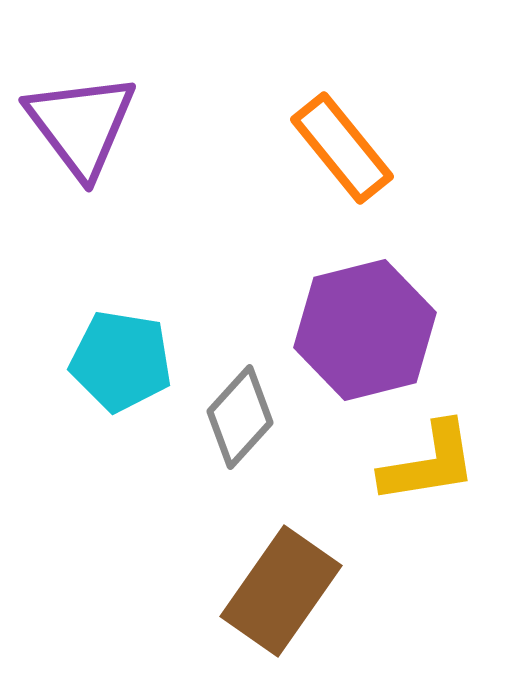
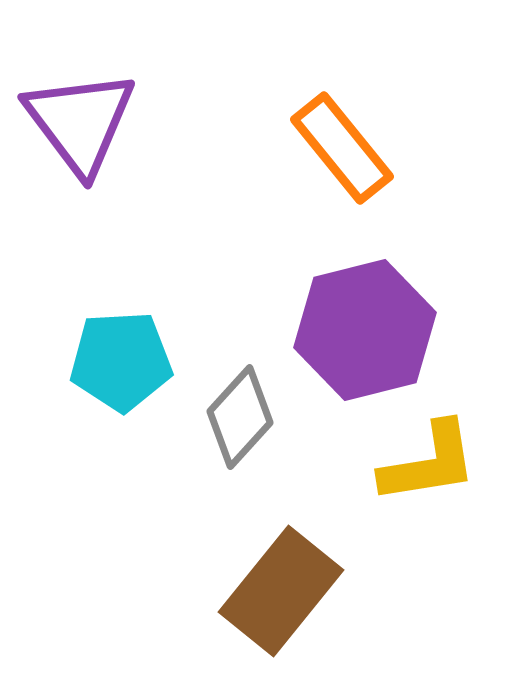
purple triangle: moved 1 px left, 3 px up
cyan pentagon: rotated 12 degrees counterclockwise
brown rectangle: rotated 4 degrees clockwise
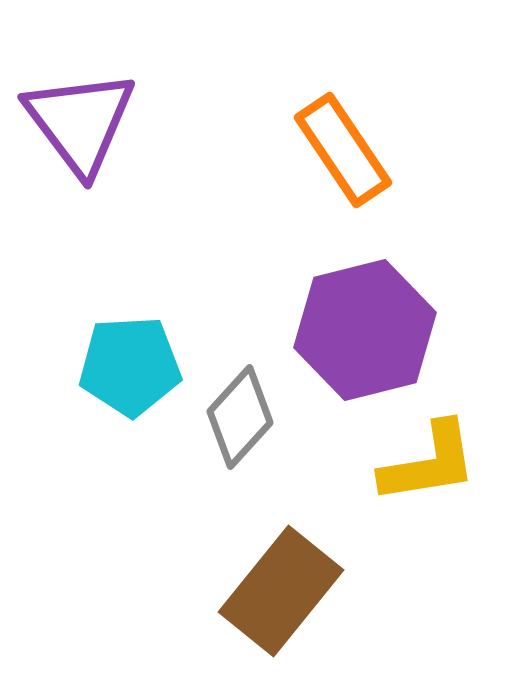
orange rectangle: moved 1 px right, 2 px down; rotated 5 degrees clockwise
cyan pentagon: moved 9 px right, 5 px down
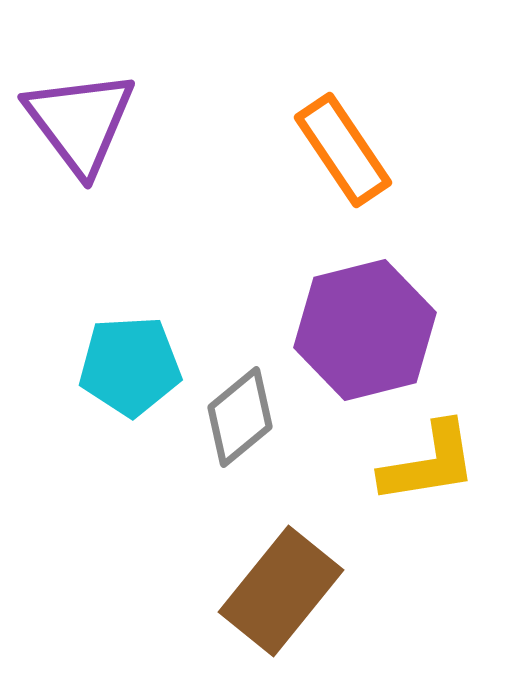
gray diamond: rotated 8 degrees clockwise
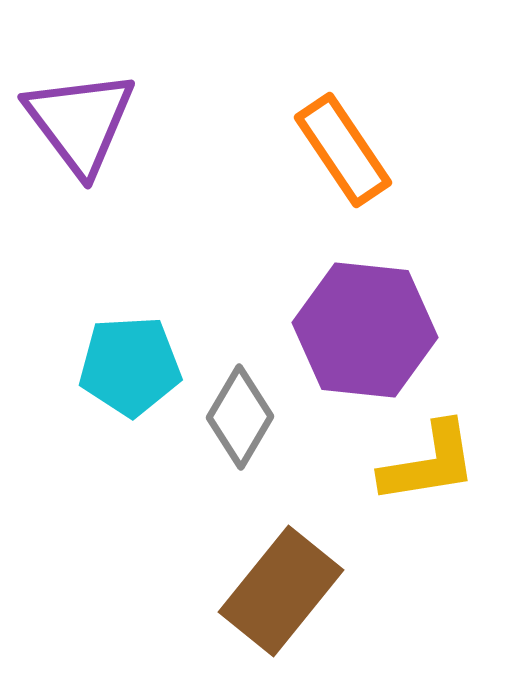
purple hexagon: rotated 20 degrees clockwise
gray diamond: rotated 20 degrees counterclockwise
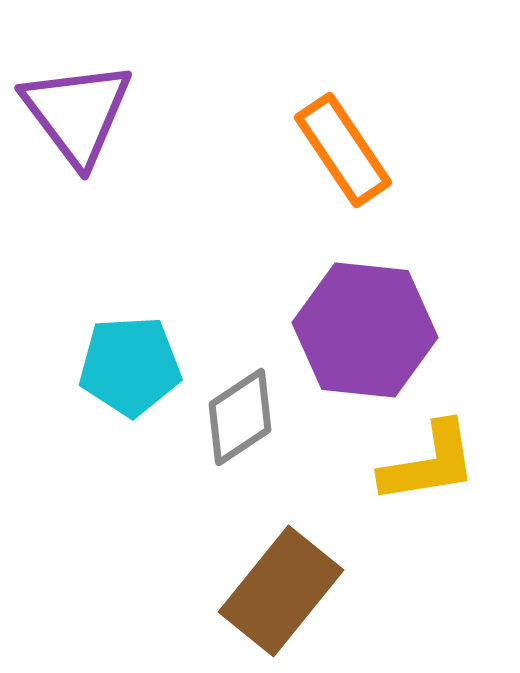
purple triangle: moved 3 px left, 9 px up
gray diamond: rotated 26 degrees clockwise
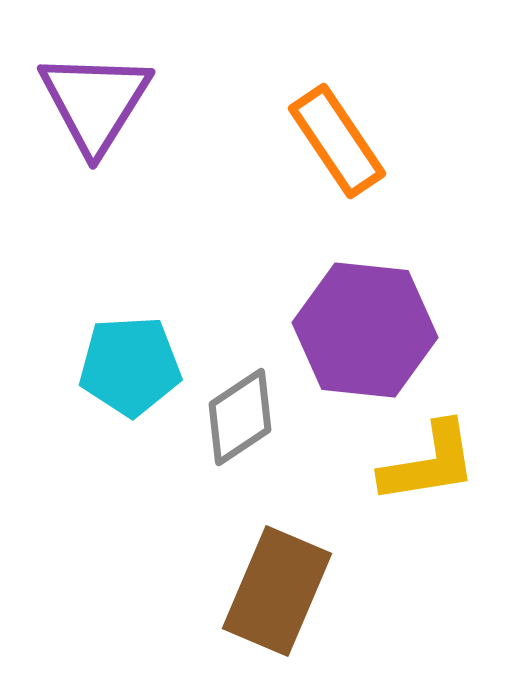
purple triangle: moved 18 px right, 11 px up; rotated 9 degrees clockwise
orange rectangle: moved 6 px left, 9 px up
brown rectangle: moved 4 px left; rotated 16 degrees counterclockwise
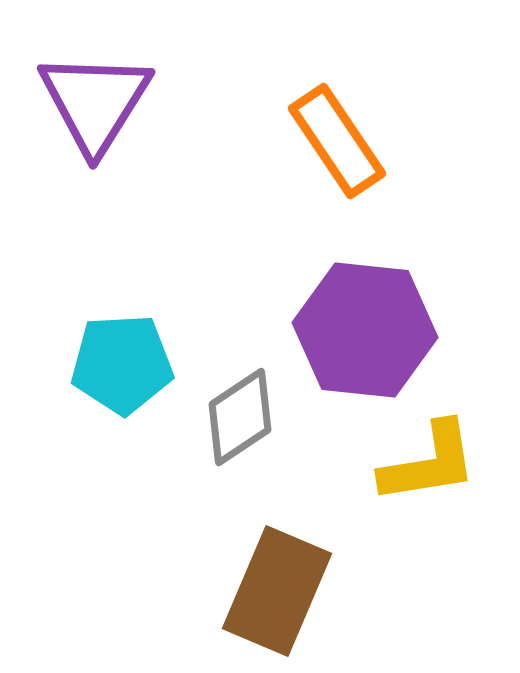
cyan pentagon: moved 8 px left, 2 px up
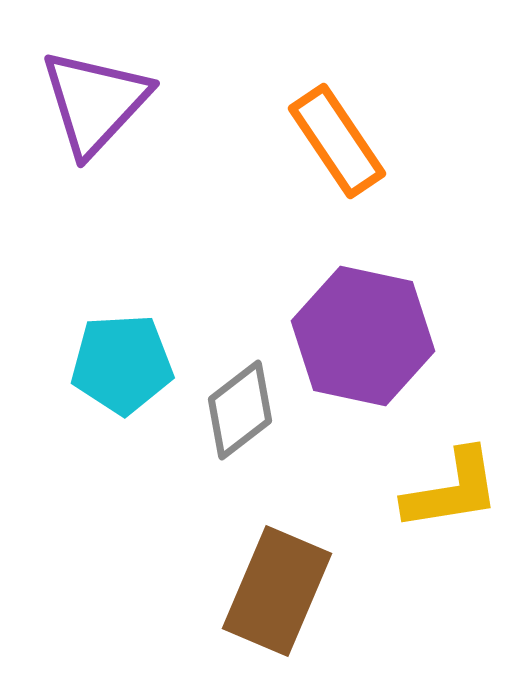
purple triangle: rotated 11 degrees clockwise
purple hexagon: moved 2 px left, 6 px down; rotated 6 degrees clockwise
gray diamond: moved 7 px up; rotated 4 degrees counterclockwise
yellow L-shape: moved 23 px right, 27 px down
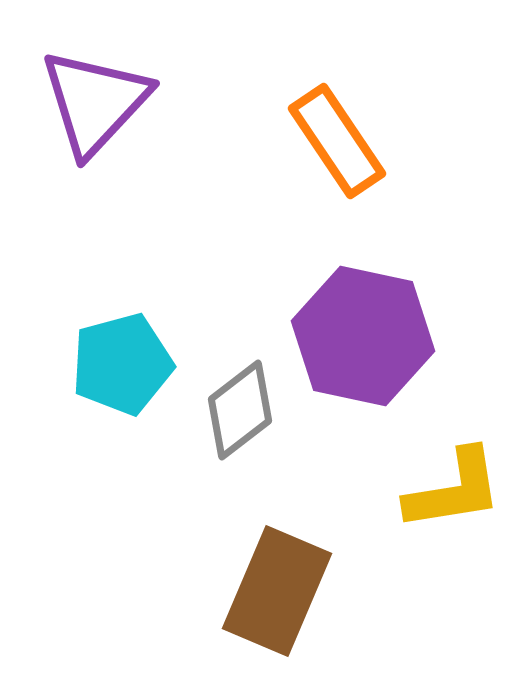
cyan pentagon: rotated 12 degrees counterclockwise
yellow L-shape: moved 2 px right
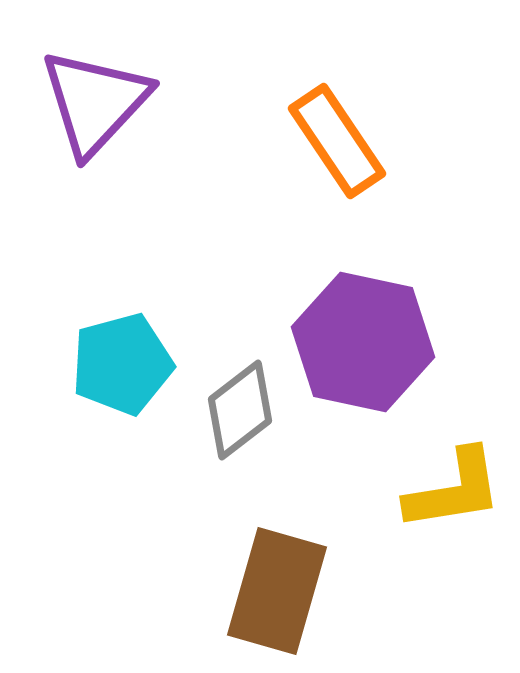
purple hexagon: moved 6 px down
brown rectangle: rotated 7 degrees counterclockwise
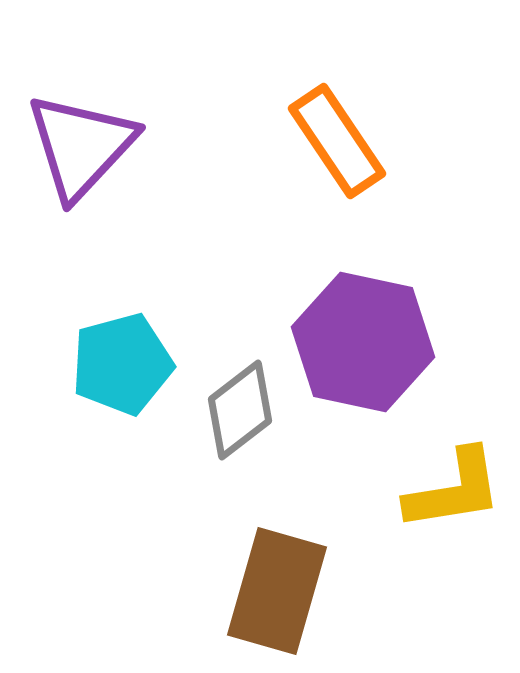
purple triangle: moved 14 px left, 44 px down
